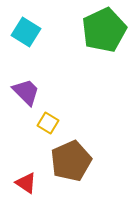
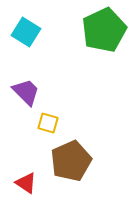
yellow square: rotated 15 degrees counterclockwise
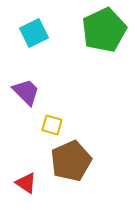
cyan square: moved 8 px right, 1 px down; rotated 32 degrees clockwise
yellow square: moved 4 px right, 2 px down
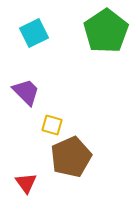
green pentagon: moved 2 px right, 1 px down; rotated 9 degrees counterclockwise
brown pentagon: moved 4 px up
red triangle: rotated 20 degrees clockwise
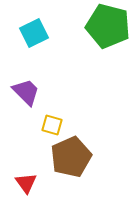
green pentagon: moved 2 px right, 5 px up; rotated 24 degrees counterclockwise
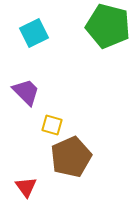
red triangle: moved 4 px down
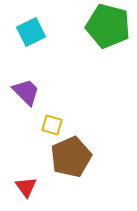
cyan square: moved 3 px left, 1 px up
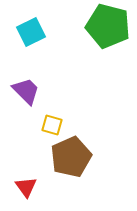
purple trapezoid: moved 1 px up
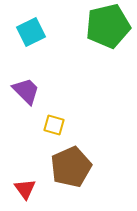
green pentagon: rotated 27 degrees counterclockwise
yellow square: moved 2 px right
brown pentagon: moved 10 px down
red triangle: moved 1 px left, 2 px down
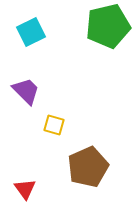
brown pentagon: moved 17 px right
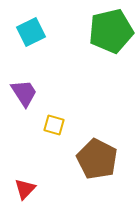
green pentagon: moved 3 px right, 5 px down
purple trapezoid: moved 2 px left, 2 px down; rotated 12 degrees clockwise
brown pentagon: moved 9 px right, 8 px up; rotated 21 degrees counterclockwise
red triangle: rotated 20 degrees clockwise
